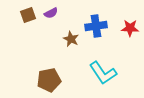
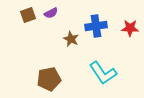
brown pentagon: moved 1 px up
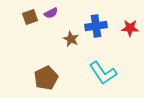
brown square: moved 2 px right, 2 px down
brown pentagon: moved 3 px left, 1 px up; rotated 15 degrees counterclockwise
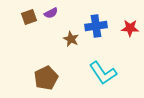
brown square: moved 1 px left
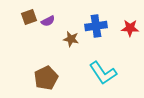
purple semicircle: moved 3 px left, 8 px down
brown star: rotated 14 degrees counterclockwise
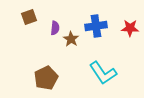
purple semicircle: moved 7 px right, 7 px down; rotated 56 degrees counterclockwise
brown star: rotated 21 degrees clockwise
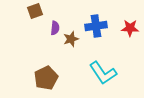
brown square: moved 6 px right, 6 px up
brown star: rotated 21 degrees clockwise
